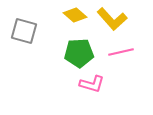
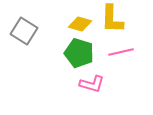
yellow diamond: moved 5 px right, 9 px down; rotated 25 degrees counterclockwise
yellow L-shape: rotated 44 degrees clockwise
gray square: rotated 16 degrees clockwise
green pentagon: rotated 20 degrees clockwise
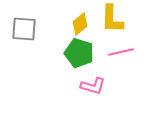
yellow diamond: rotated 55 degrees counterclockwise
gray square: moved 2 px up; rotated 28 degrees counterclockwise
pink L-shape: moved 1 px right, 2 px down
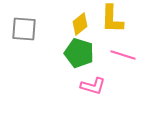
pink line: moved 2 px right, 3 px down; rotated 30 degrees clockwise
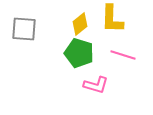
pink L-shape: moved 3 px right, 1 px up
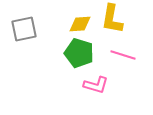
yellow L-shape: rotated 8 degrees clockwise
yellow diamond: rotated 35 degrees clockwise
gray square: rotated 16 degrees counterclockwise
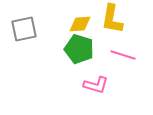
green pentagon: moved 4 px up
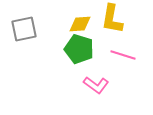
pink L-shape: rotated 20 degrees clockwise
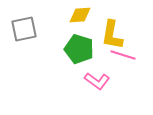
yellow L-shape: moved 16 px down
yellow diamond: moved 9 px up
pink L-shape: moved 1 px right, 4 px up
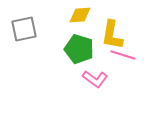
pink L-shape: moved 2 px left, 2 px up
